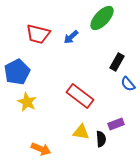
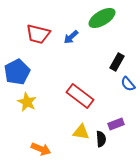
green ellipse: rotated 16 degrees clockwise
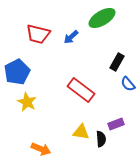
red rectangle: moved 1 px right, 6 px up
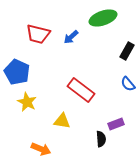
green ellipse: moved 1 px right; rotated 12 degrees clockwise
black rectangle: moved 10 px right, 11 px up
blue pentagon: rotated 20 degrees counterclockwise
yellow triangle: moved 19 px left, 11 px up
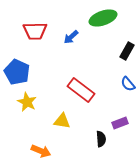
red trapezoid: moved 3 px left, 3 px up; rotated 15 degrees counterclockwise
purple rectangle: moved 4 px right, 1 px up
orange arrow: moved 2 px down
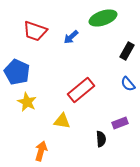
red trapezoid: rotated 20 degrees clockwise
red rectangle: rotated 76 degrees counterclockwise
orange arrow: rotated 96 degrees counterclockwise
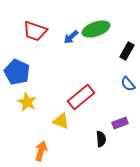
green ellipse: moved 7 px left, 11 px down
red rectangle: moved 7 px down
yellow triangle: moved 1 px left; rotated 12 degrees clockwise
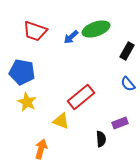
blue pentagon: moved 5 px right; rotated 15 degrees counterclockwise
orange arrow: moved 2 px up
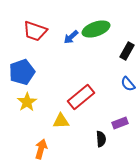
blue pentagon: rotated 30 degrees counterclockwise
yellow star: rotated 12 degrees clockwise
yellow triangle: rotated 24 degrees counterclockwise
